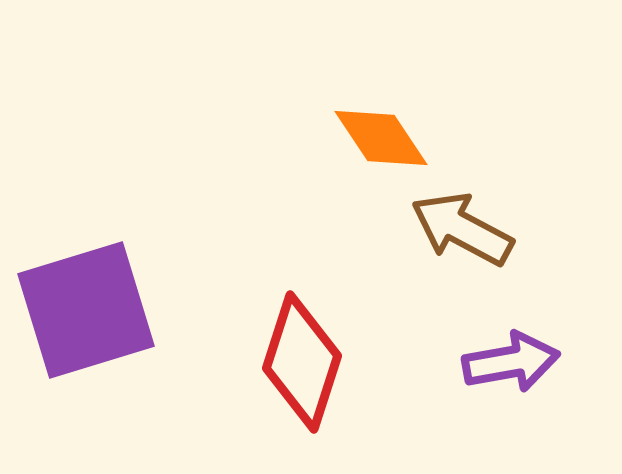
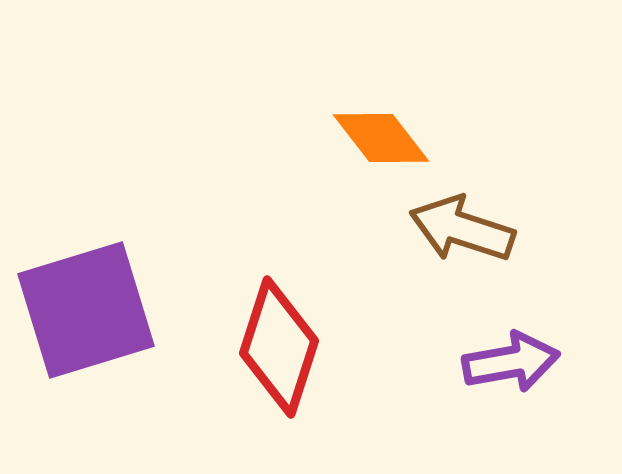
orange diamond: rotated 4 degrees counterclockwise
brown arrow: rotated 10 degrees counterclockwise
red diamond: moved 23 px left, 15 px up
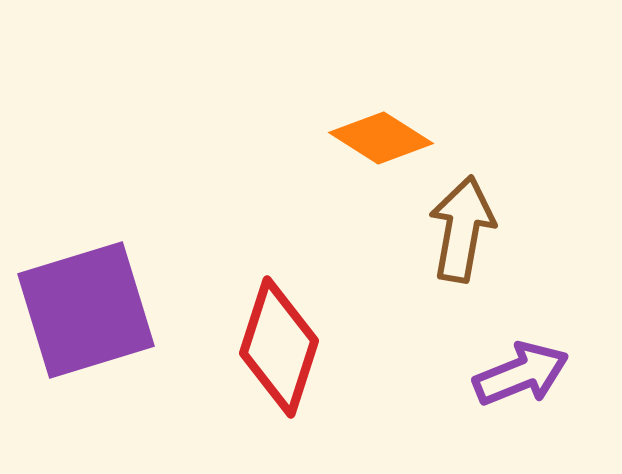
orange diamond: rotated 20 degrees counterclockwise
brown arrow: rotated 82 degrees clockwise
purple arrow: moved 10 px right, 12 px down; rotated 12 degrees counterclockwise
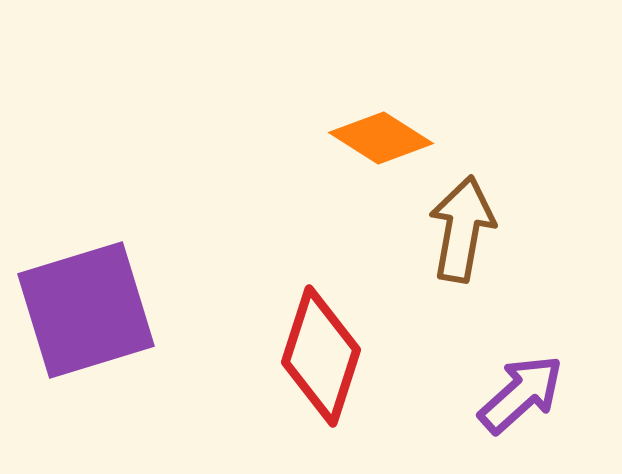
red diamond: moved 42 px right, 9 px down
purple arrow: moved 20 px down; rotated 20 degrees counterclockwise
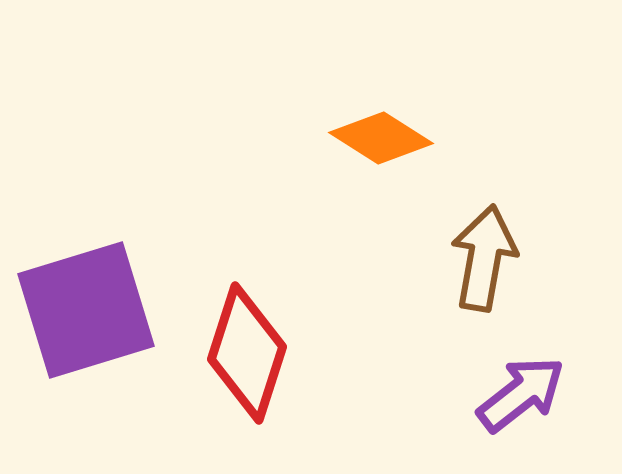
brown arrow: moved 22 px right, 29 px down
red diamond: moved 74 px left, 3 px up
purple arrow: rotated 4 degrees clockwise
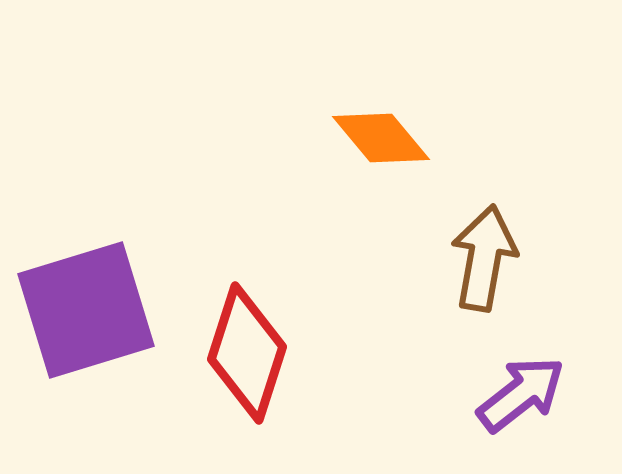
orange diamond: rotated 18 degrees clockwise
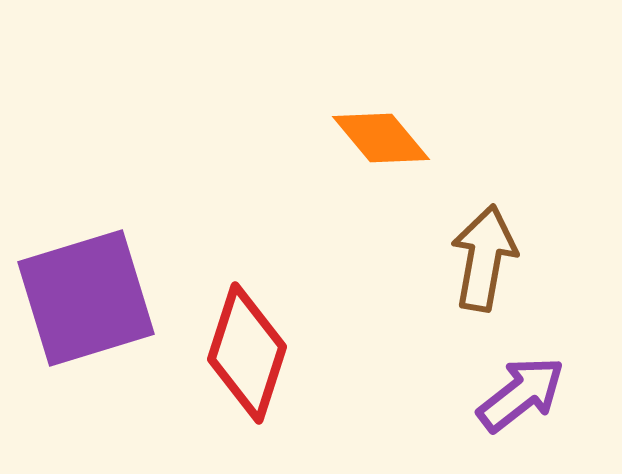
purple square: moved 12 px up
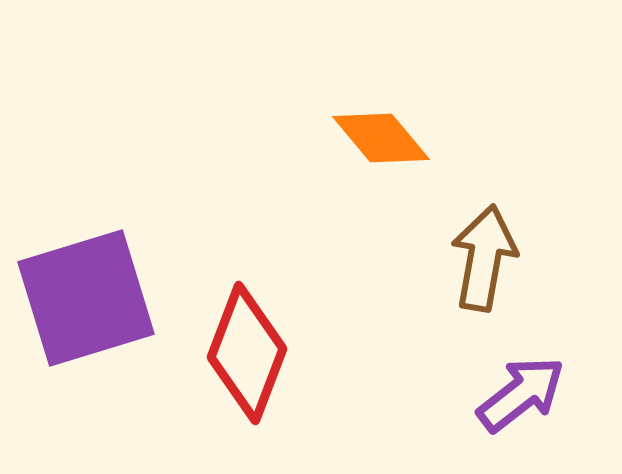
red diamond: rotated 3 degrees clockwise
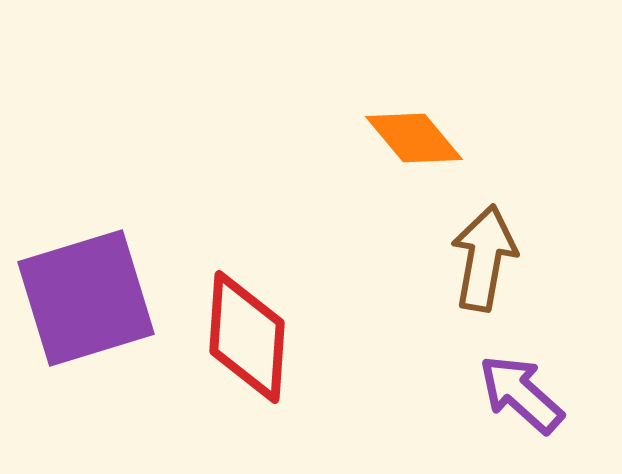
orange diamond: moved 33 px right
red diamond: moved 16 px up; rotated 17 degrees counterclockwise
purple arrow: rotated 100 degrees counterclockwise
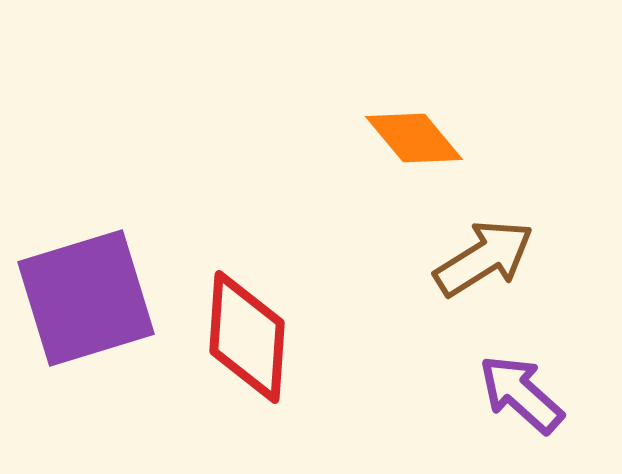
brown arrow: rotated 48 degrees clockwise
